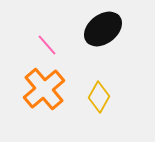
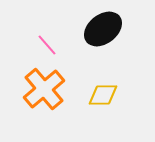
yellow diamond: moved 4 px right, 2 px up; rotated 60 degrees clockwise
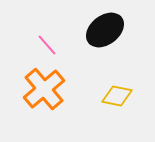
black ellipse: moved 2 px right, 1 px down
yellow diamond: moved 14 px right, 1 px down; rotated 12 degrees clockwise
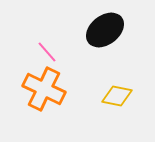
pink line: moved 7 px down
orange cross: rotated 24 degrees counterclockwise
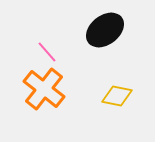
orange cross: rotated 12 degrees clockwise
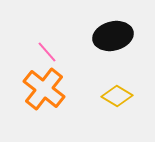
black ellipse: moved 8 px right, 6 px down; rotated 24 degrees clockwise
yellow diamond: rotated 20 degrees clockwise
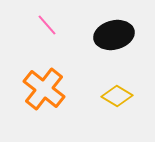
black ellipse: moved 1 px right, 1 px up
pink line: moved 27 px up
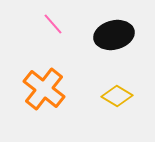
pink line: moved 6 px right, 1 px up
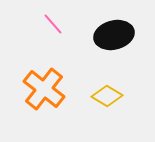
yellow diamond: moved 10 px left
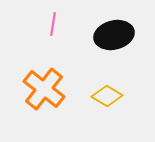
pink line: rotated 50 degrees clockwise
